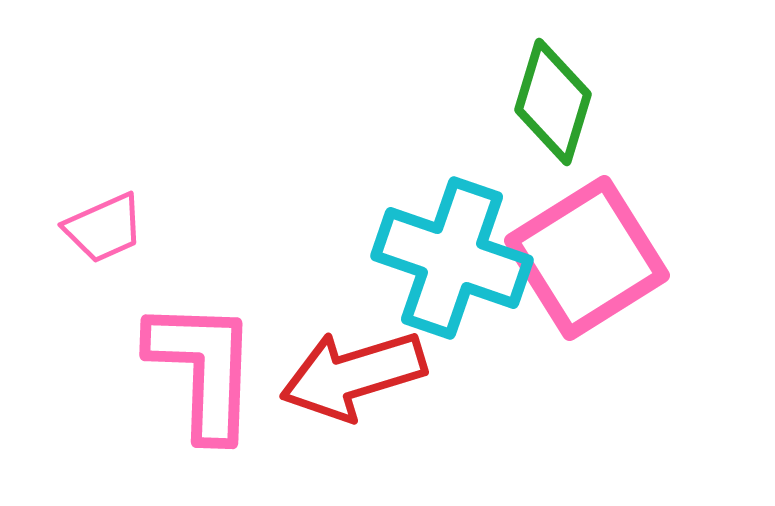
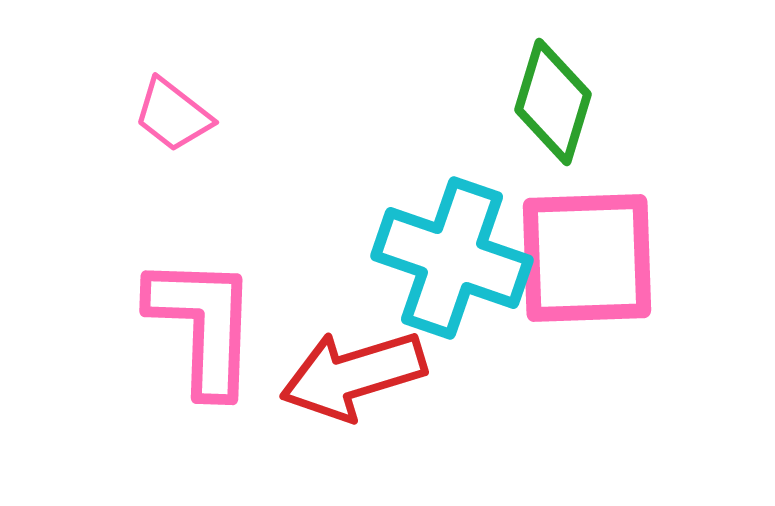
pink trapezoid: moved 69 px right, 113 px up; rotated 62 degrees clockwise
pink square: rotated 30 degrees clockwise
pink L-shape: moved 44 px up
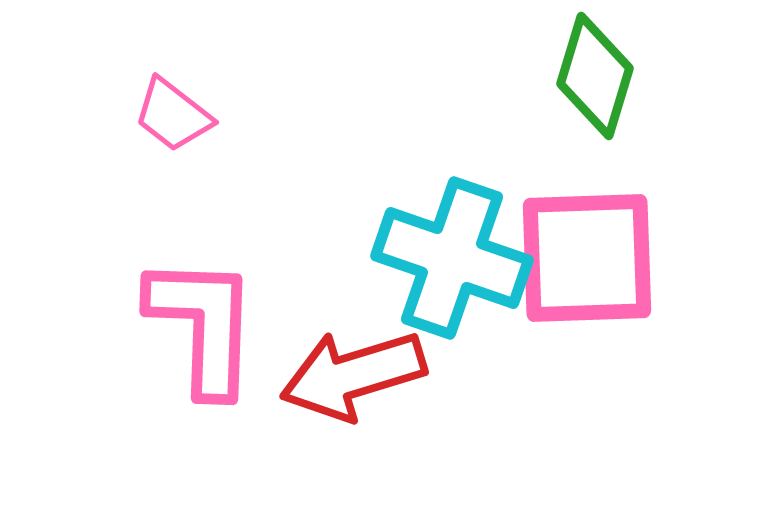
green diamond: moved 42 px right, 26 px up
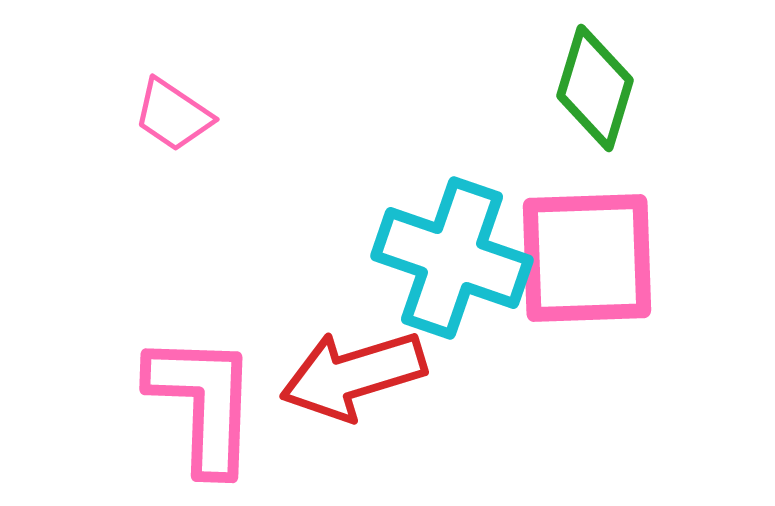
green diamond: moved 12 px down
pink trapezoid: rotated 4 degrees counterclockwise
pink L-shape: moved 78 px down
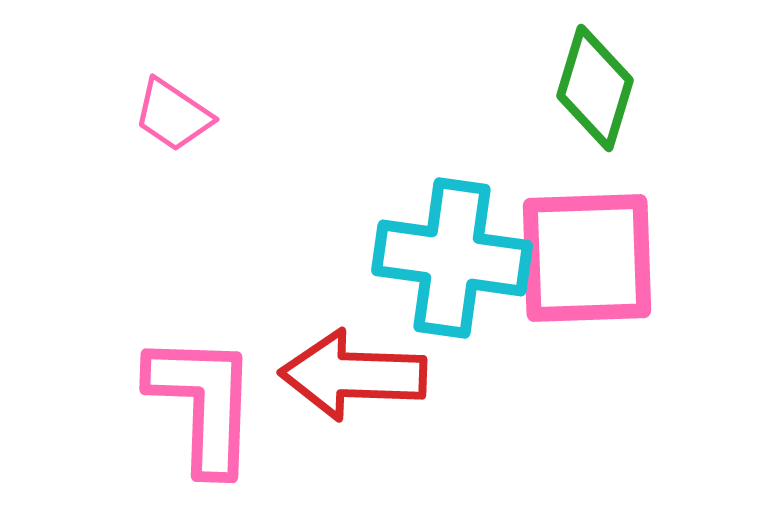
cyan cross: rotated 11 degrees counterclockwise
red arrow: rotated 19 degrees clockwise
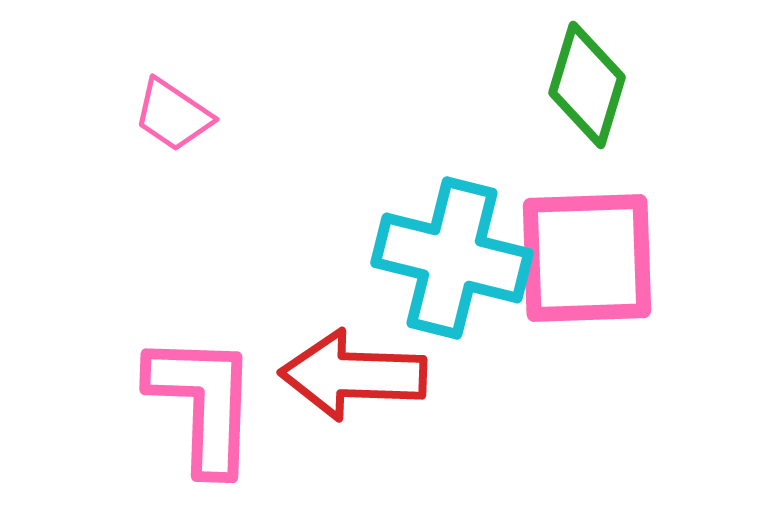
green diamond: moved 8 px left, 3 px up
cyan cross: rotated 6 degrees clockwise
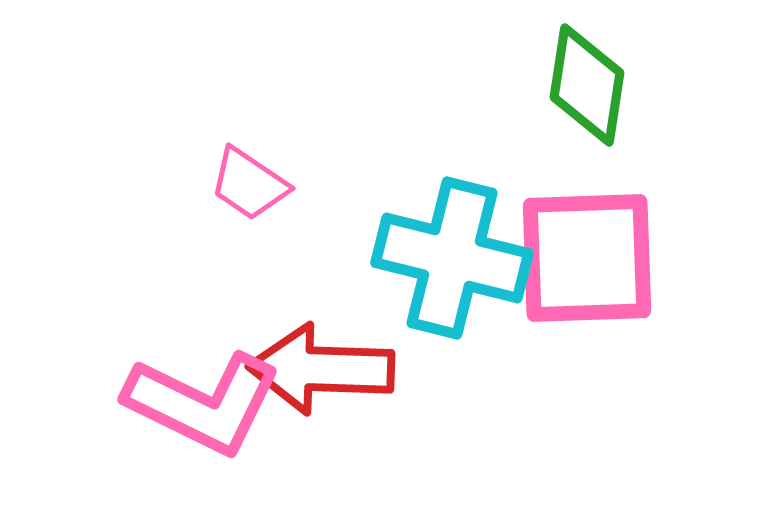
green diamond: rotated 8 degrees counterclockwise
pink trapezoid: moved 76 px right, 69 px down
red arrow: moved 32 px left, 6 px up
pink L-shape: rotated 114 degrees clockwise
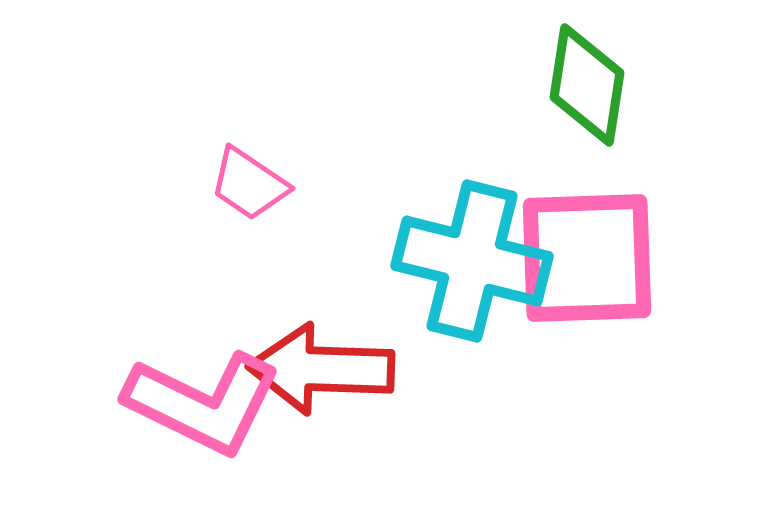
cyan cross: moved 20 px right, 3 px down
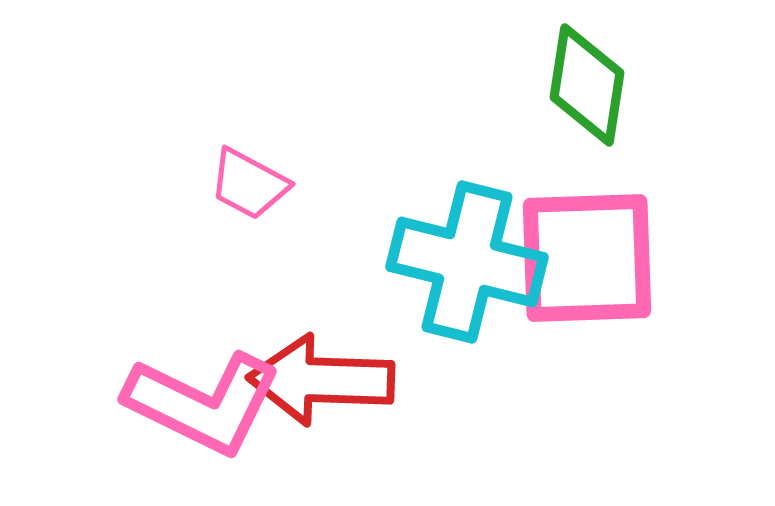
pink trapezoid: rotated 6 degrees counterclockwise
cyan cross: moved 5 px left, 1 px down
red arrow: moved 11 px down
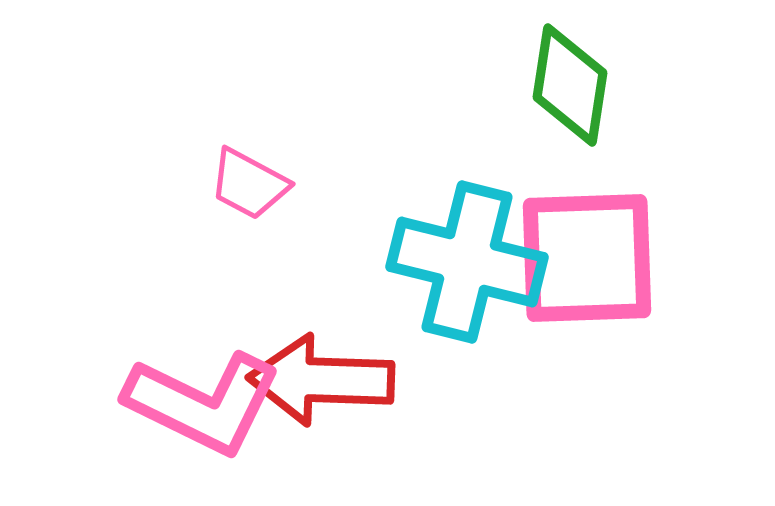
green diamond: moved 17 px left
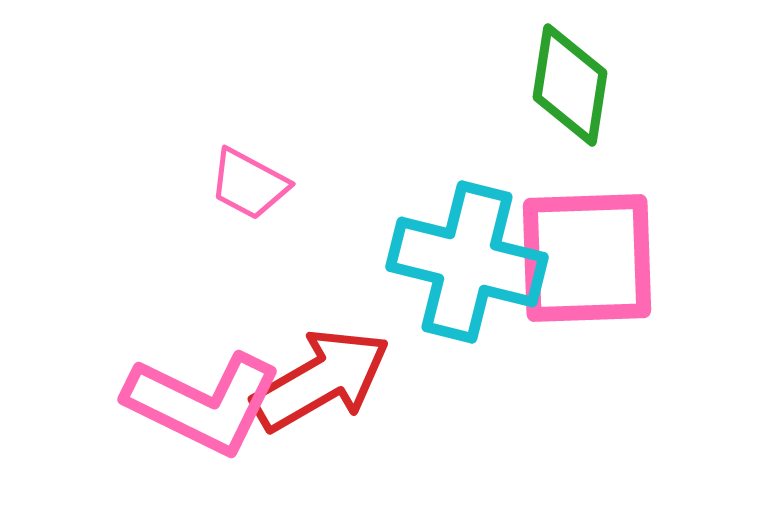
red arrow: rotated 148 degrees clockwise
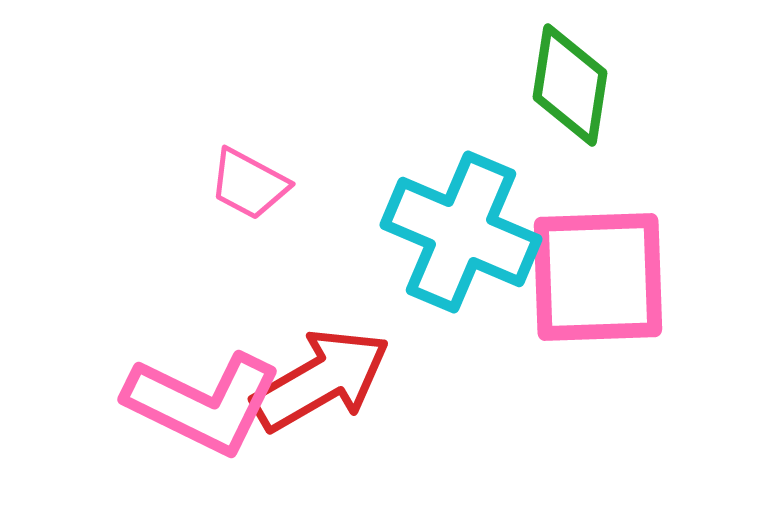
pink square: moved 11 px right, 19 px down
cyan cross: moved 6 px left, 30 px up; rotated 9 degrees clockwise
